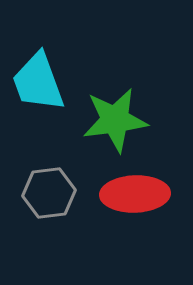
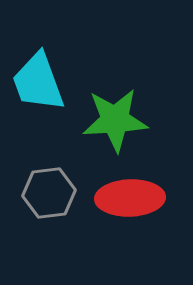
green star: rotated 4 degrees clockwise
red ellipse: moved 5 px left, 4 px down
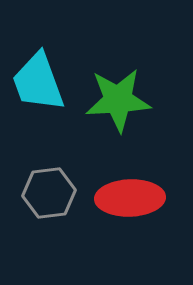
green star: moved 3 px right, 20 px up
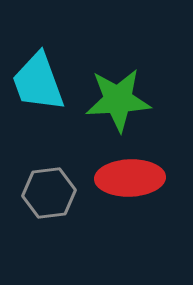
red ellipse: moved 20 px up
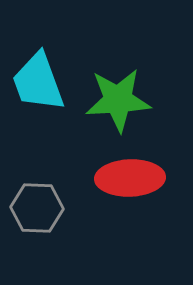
gray hexagon: moved 12 px left, 15 px down; rotated 9 degrees clockwise
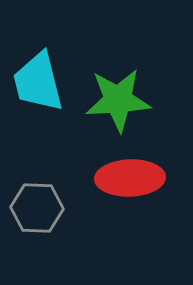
cyan trapezoid: rotated 6 degrees clockwise
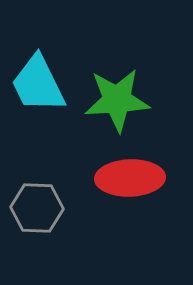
cyan trapezoid: moved 2 px down; rotated 12 degrees counterclockwise
green star: moved 1 px left
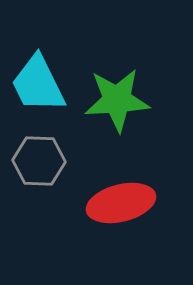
red ellipse: moved 9 px left, 25 px down; rotated 12 degrees counterclockwise
gray hexagon: moved 2 px right, 47 px up
